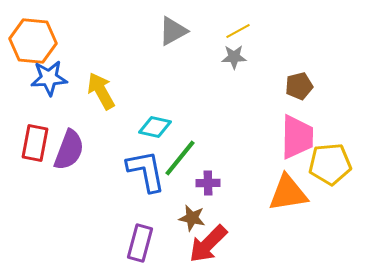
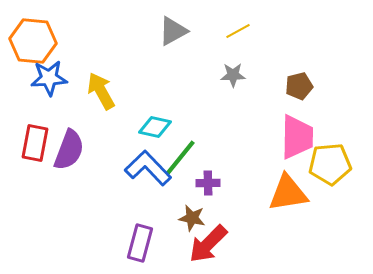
gray star: moved 1 px left, 18 px down
blue L-shape: moved 2 px right, 3 px up; rotated 33 degrees counterclockwise
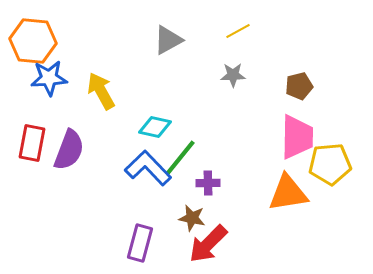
gray triangle: moved 5 px left, 9 px down
red rectangle: moved 3 px left
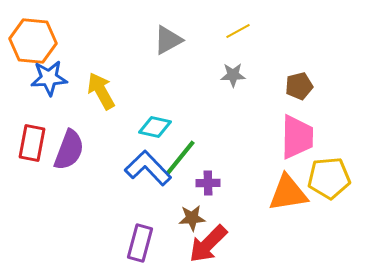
yellow pentagon: moved 1 px left, 14 px down
brown star: rotated 16 degrees counterclockwise
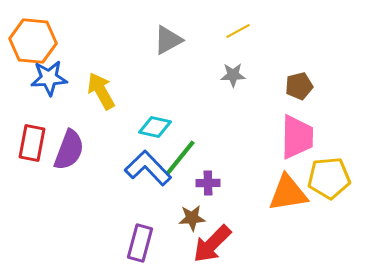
red arrow: moved 4 px right
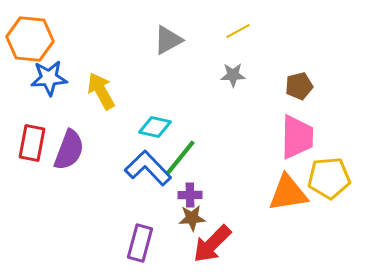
orange hexagon: moved 3 px left, 2 px up
purple cross: moved 18 px left, 12 px down
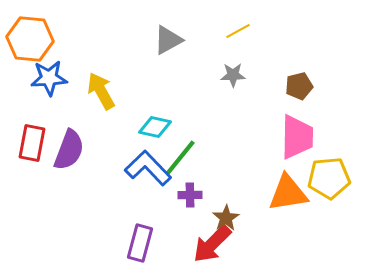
brown star: moved 34 px right; rotated 28 degrees counterclockwise
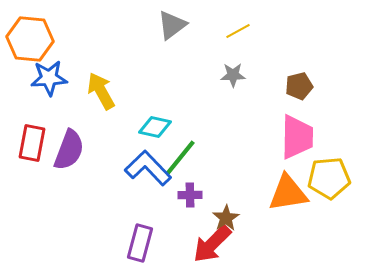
gray triangle: moved 4 px right, 15 px up; rotated 8 degrees counterclockwise
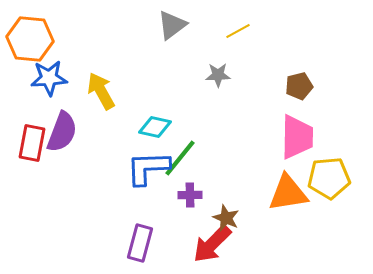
gray star: moved 15 px left
purple semicircle: moved 7 px left, 18 px up
blue L-shape: rotated 48 degrees counterclockwise
brown star: rotated 16 degrees counterclockwise
